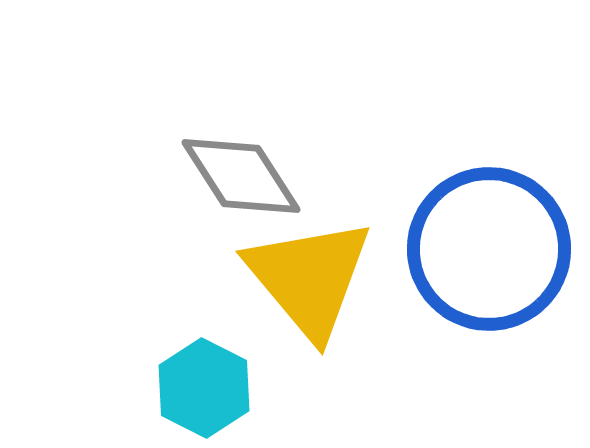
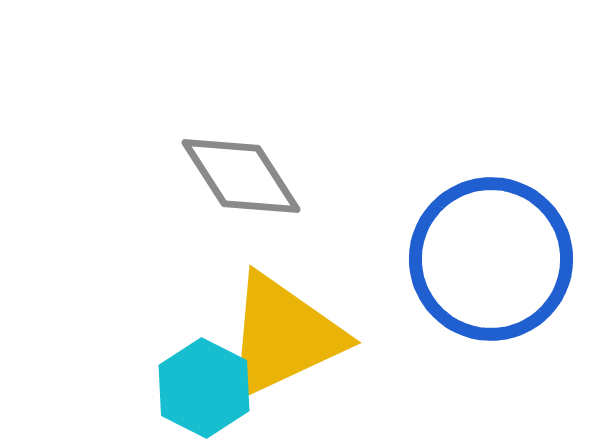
blue circle: moved 2 px right, 10 px down
yellow triangle: moved 26 px left, 58 px down; rotated 45 degrees clockwise
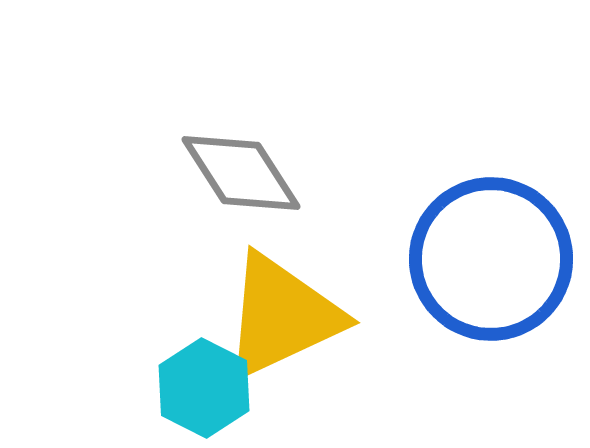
gray diamond: moved 3 px up
yellow triangle: moved 1 px left, 20 px up
